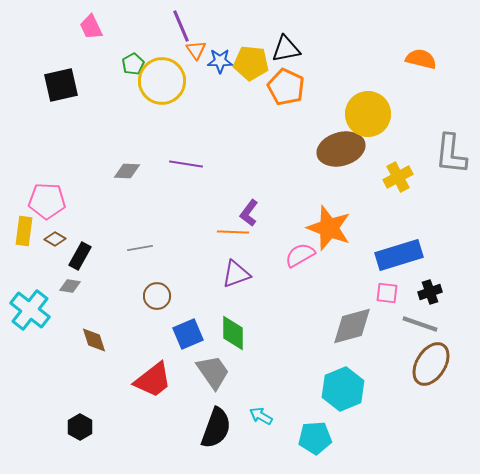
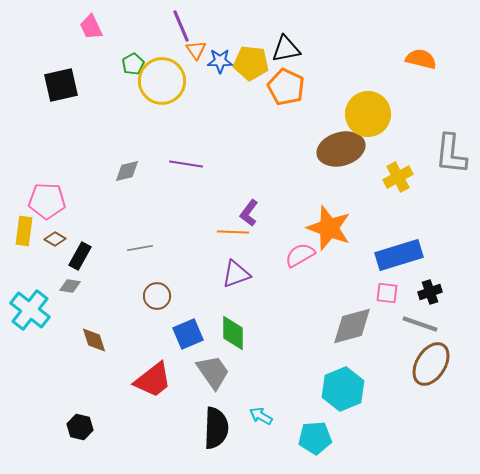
gray diamond at (127, 171): rotated 16 degrees counterclockwise
black hexagon at (80, 427): rotated 15 degrees counterclockwise
black semicircle at (216, 428): rotated 18 degrees counterclockwise
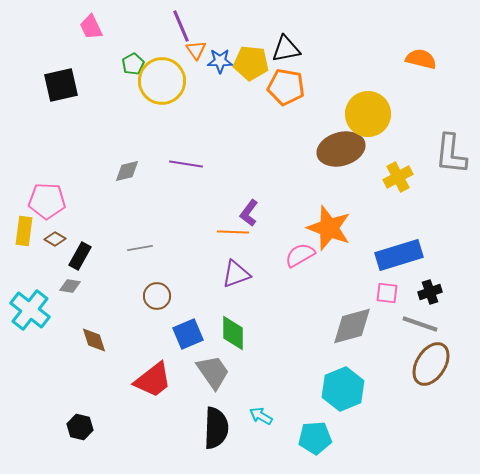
orange pentagon at (286, 87): rotated 15 degrees counterclockwise
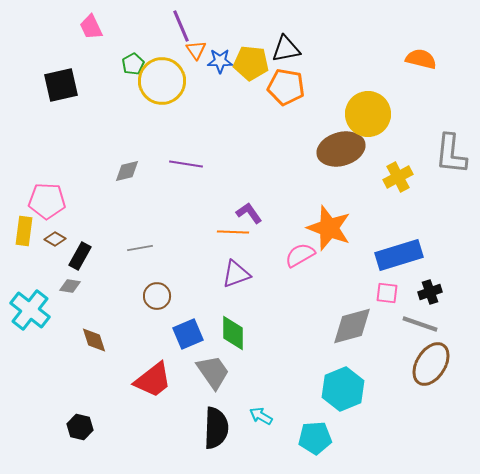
purple L-shape at (249, 213): rotated 108 degrees clockwise
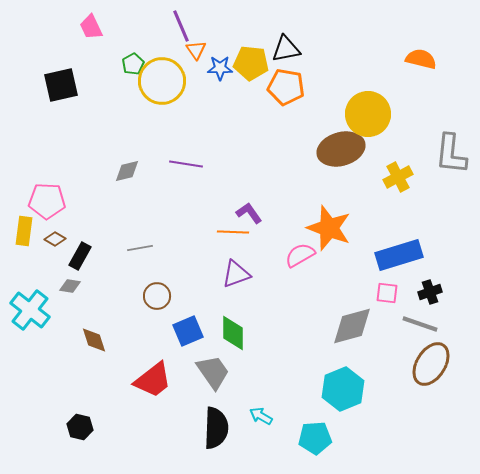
blue star at (220, 61): moved 7 px down
blue square at (188, 334): moved 3 px up
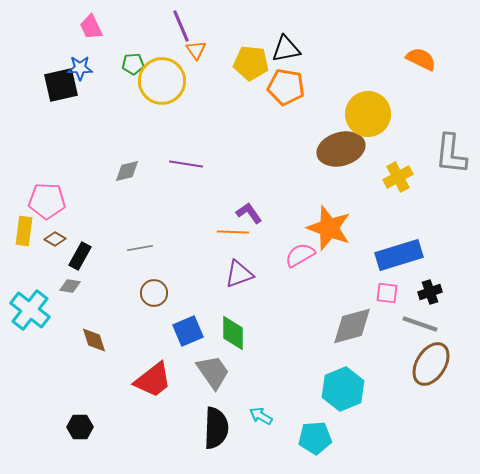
orange semicircle at (421, 59): rotated 12 degrees clockwise
green pentagon at (133, 64): rotated 25 degrees clockwise
blue star at (220, 68): moved 140 px left
purple triangle at (236, 274): moved 3 px right
brown circle at (157, 296): moved 3 px left, 3 px up
black hexagon at (80, 427): rotated 15 degrees counterclockwise
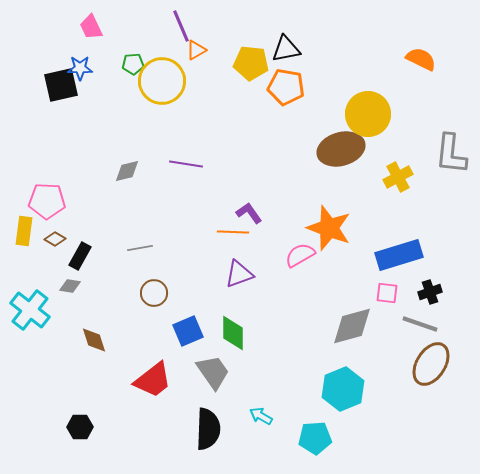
orange triangle at (196, 50): rotated 35 degrees clockwise
black semicircle at (216, 428): moved 8 px left, 1 px down
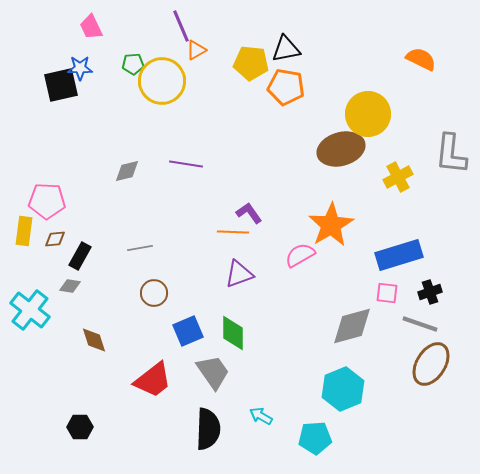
orange star at (329, 228): moved 2 px right, 3 px up; rotated 21 degrees clockwise
brown diamond at (55, 239): rotated 35 degrees counterclockwise
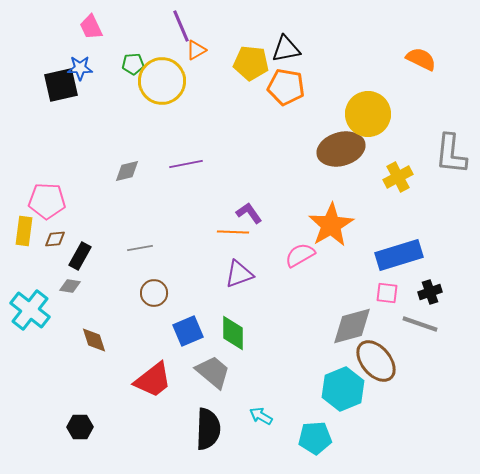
purple line at (186, 164): rotated 20 degrees counterclockwise
brown ellipse at (431, 364): moved 55 px left, 3 px up; rotated 72 degrees counterclockwise
gray trapezoid at (213, 372): rotated 15 degrees counterclockwise
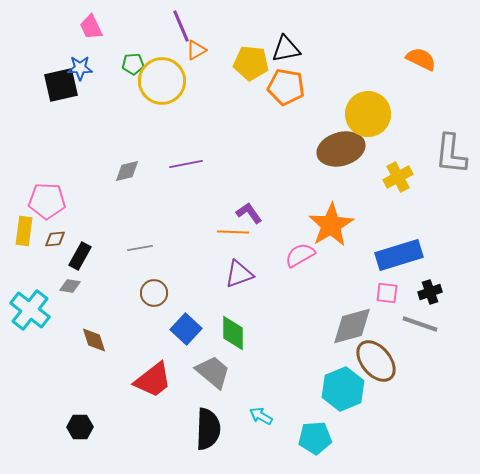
blue square at (188, 331): moved 2 px left, 2 px up; rotated 24 degrees counterclockwise
